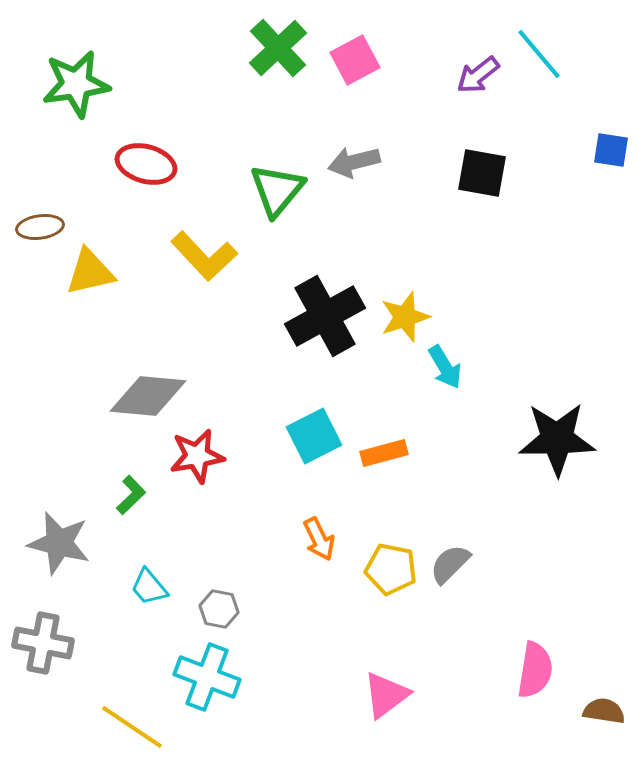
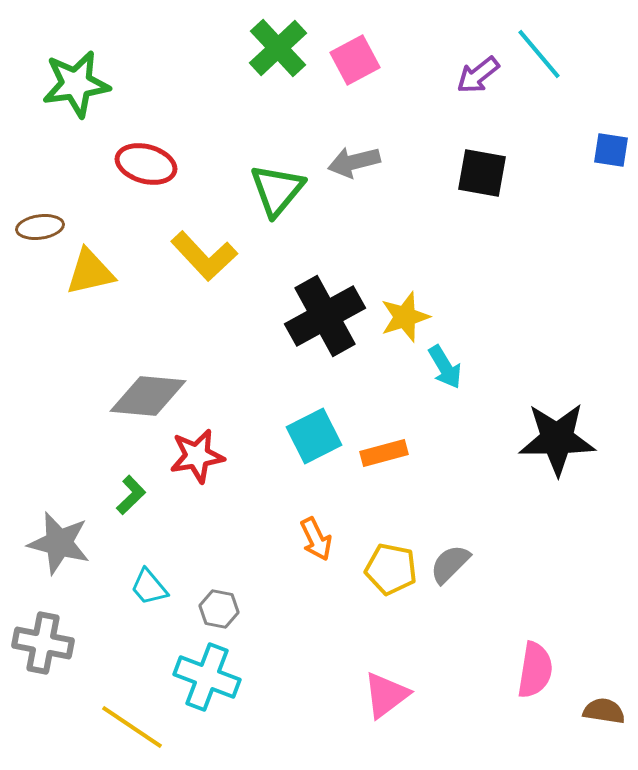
orange arrow: moved 3 px left
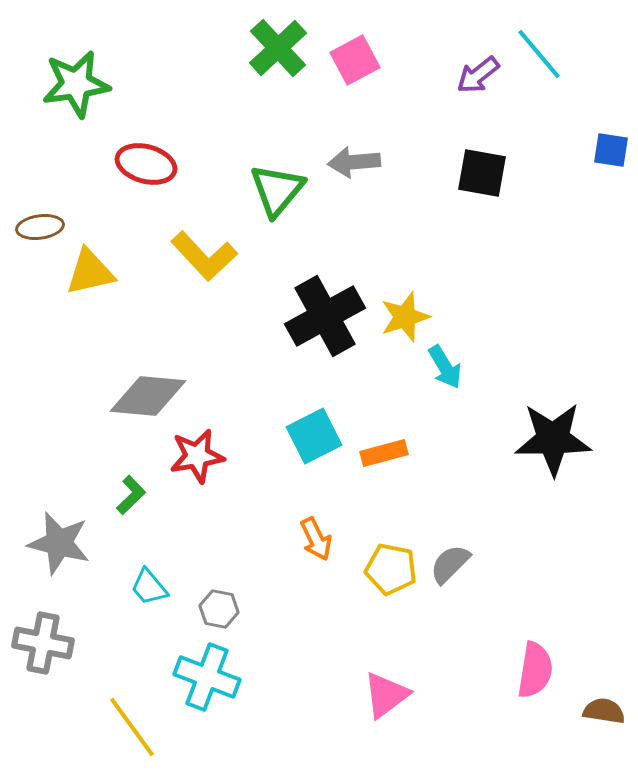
gray arrow: rotated 9 degrees clockwise
black star: moved 4 px left
yellow line: rotated 20 degrees clockwise
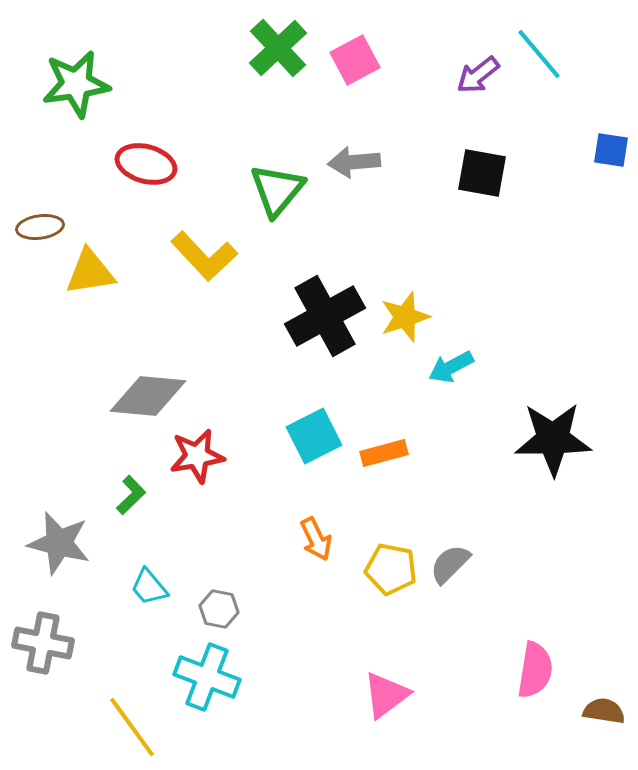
yellow triangle: rotated 4 degrees clockwise
cyan arrow: moved 6 px right; rotated 93 degrees clockwise
